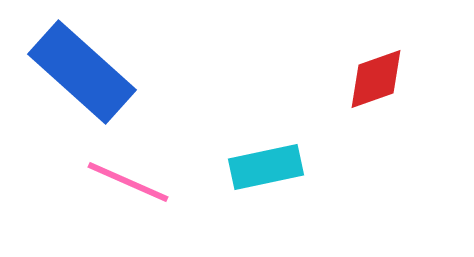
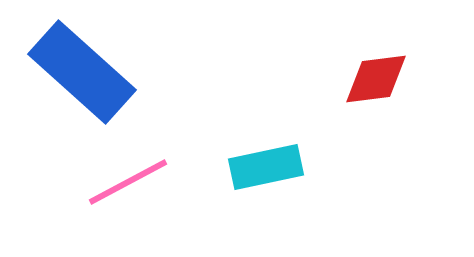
red diamond: rotated 12 degrees clockwise
pink line: rotated 52 degrees counterclockwise
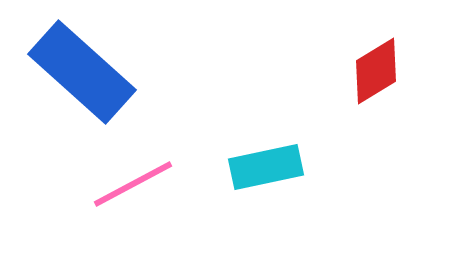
red diamond: moved 8 px up; rotated 24 degrees counterclockwise
pink line: moved 5 px right, 2 px down
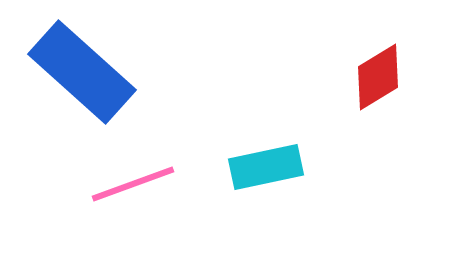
red diamond: moved 2 px right, 6 px down
pink line: rotated 8 degrees clockwise
